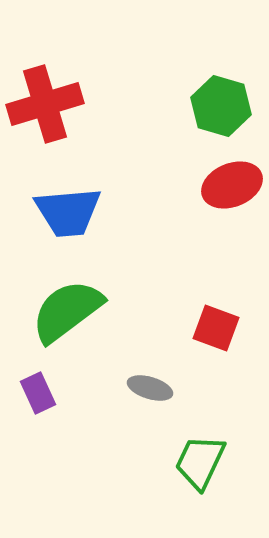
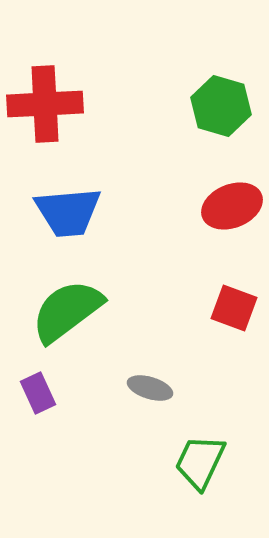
red cross: rotated 14 degrees clockwise
red ellipse: moved 21 px down
red square: moved 18 px right, 20 px up
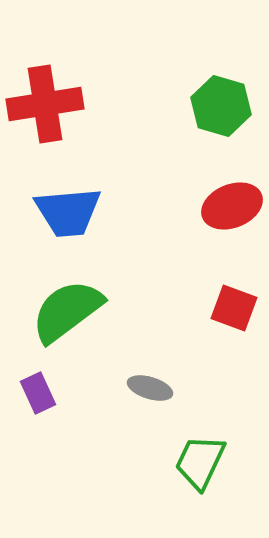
red cross: rotated 6 degrees counterclockwise
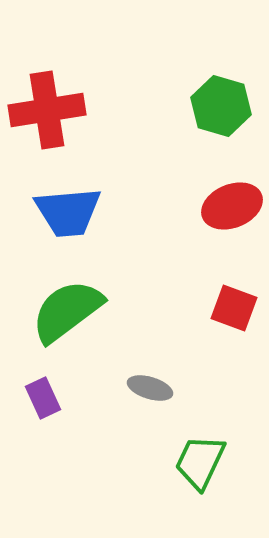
red cross: moved 2 px right, 6 px down
purple rectangle: moved 5 px right, 5 px down
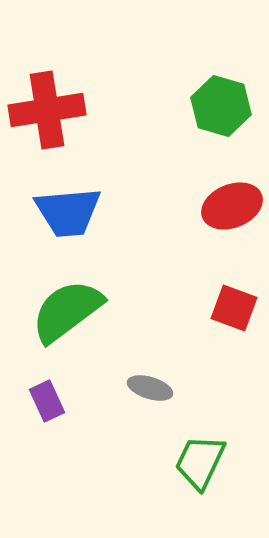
purple rectangle: moved 4 px right, 3 px down
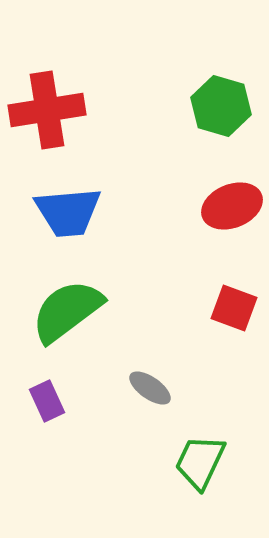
gray ellipse: rotated 18 degrees clockwise
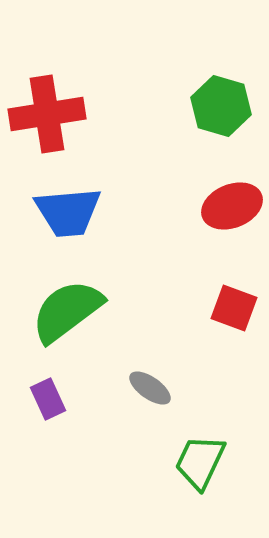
red cross: moved 4 px down
purple rectangle: moved 1 px right, 2 px up
